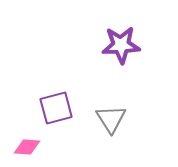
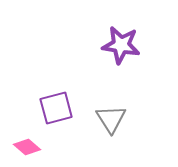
purple star: rotated 12 degrees clockwise
pink diamond: rotated 36 degrees clockwise
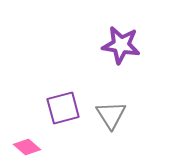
purple square: moved 7 px right
gray triangle: moved 4 px up
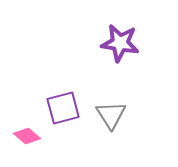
purple star: moved 1 px left, 2 px up
pink diamond: moved 11 px up
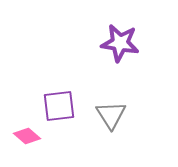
purple square: moved 4 px left, 2 px up; rotated 8 degrees clockwise
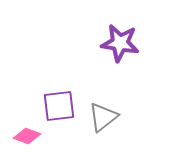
gray triangle: moved 8 px left, 2 px down; rotated 24 degrees clockwise
pink diamond: rotated 20 degrees counterclockwise
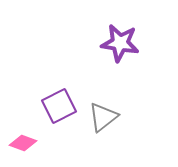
purple square: rotated 20 degrees counterclockwise
pink diamond: moved 4 px left, 7 px down
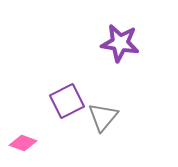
purple square: moved 8 px right, 5 px up
gray triangle: rotated 12 degrees counterclockwise
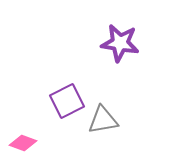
gray triangle: moved 3 px down; rotated 40 degrees clockwise
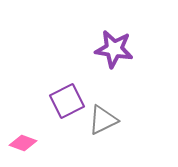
purple star: moved 6 px left, 6 px down
gray triangle: rotated 16 degrees counterclockwise
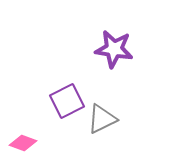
gray triangle: moved 1 px left, 1 px up
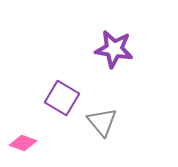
purple square: moved 5 px left, 3 px up; rotated 32 degrees counterclockwise
gray triangle: moved 3 px down; rotated 44 degrees counterclockwise
